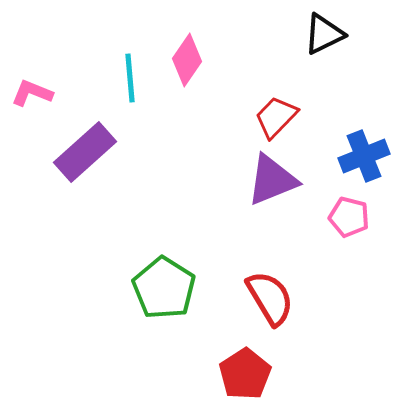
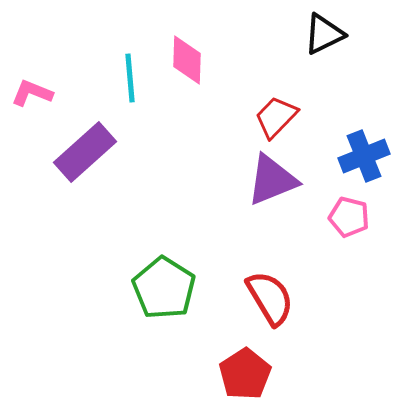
pink diamond: rotated 33 degrees counterclockwise
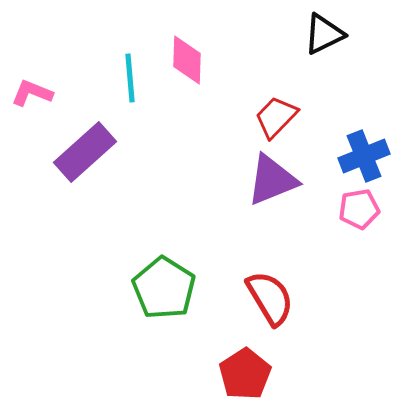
pink pentagon: moved 10 px right, 8 px up; rotated 24 degrees counterclockwise
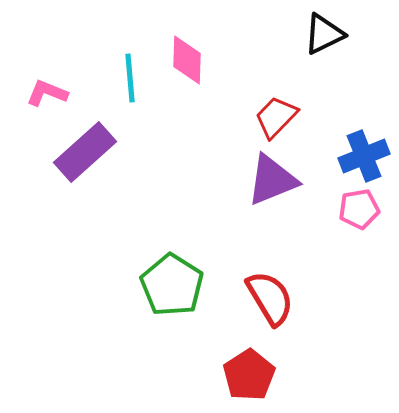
pink L-shape: moved 15 px right
green pentagon: moved 8 px right, 3 px up
red pentagon: moved 4 px right, 1 px down
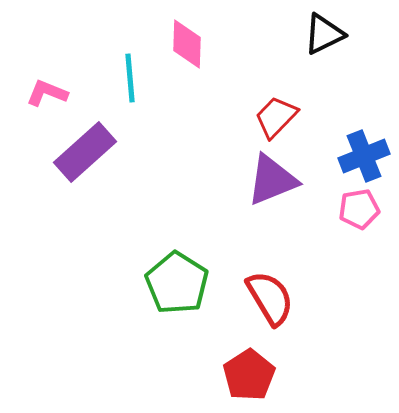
pink diamond: moved 16 px up
green pentagon: moved 5 px right, 2 px up
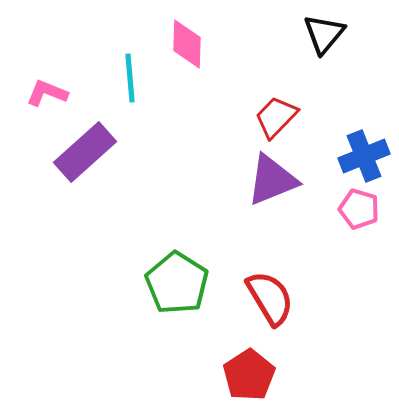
black triangle: rotated 24 degrees counterclockwise
pink pentagon: rotated 27 degrees clockwise
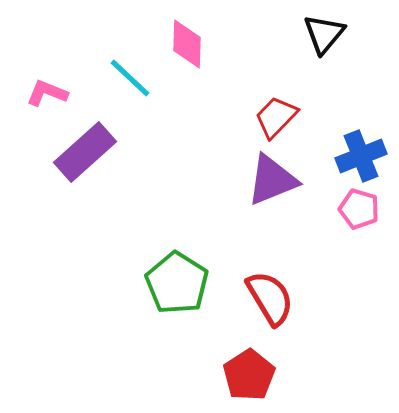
cyan line: rotated 42 degrees counterclockwise
blue cross: moved 3 px left
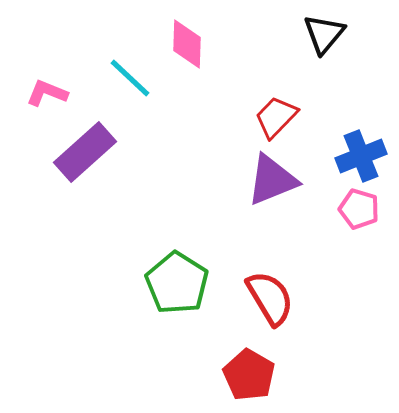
red pentagon: rotated 9 degrees counterclockwise
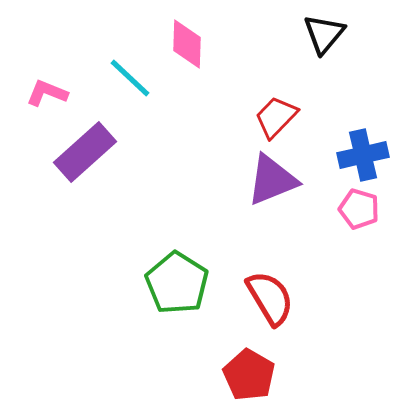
blue cross: moved 2 px right, 1 px up; rotated 9 degrees clockwise
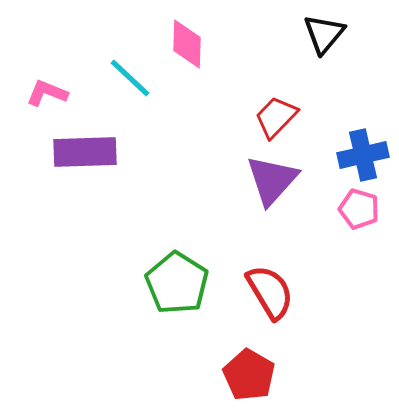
purple rectangle: rotated 40 degrees clockwise
purple triangle: rotated 26 degrees counterclockwise
red semicircle: moved 6 px up
